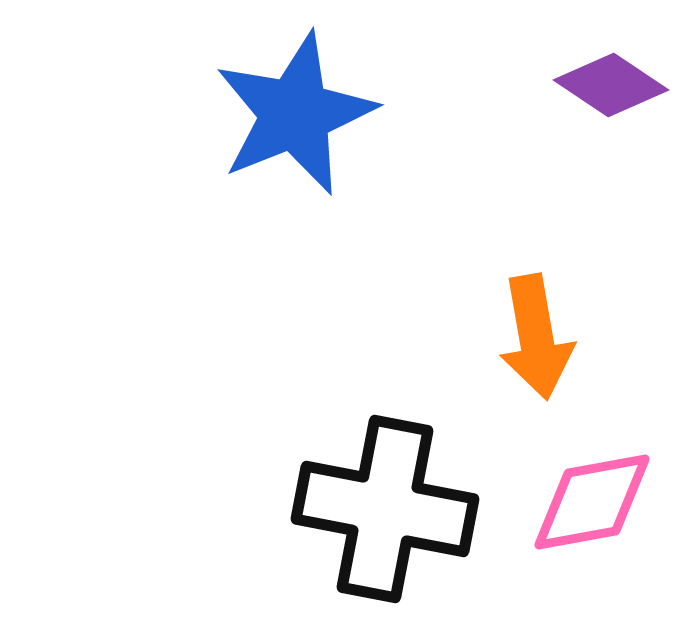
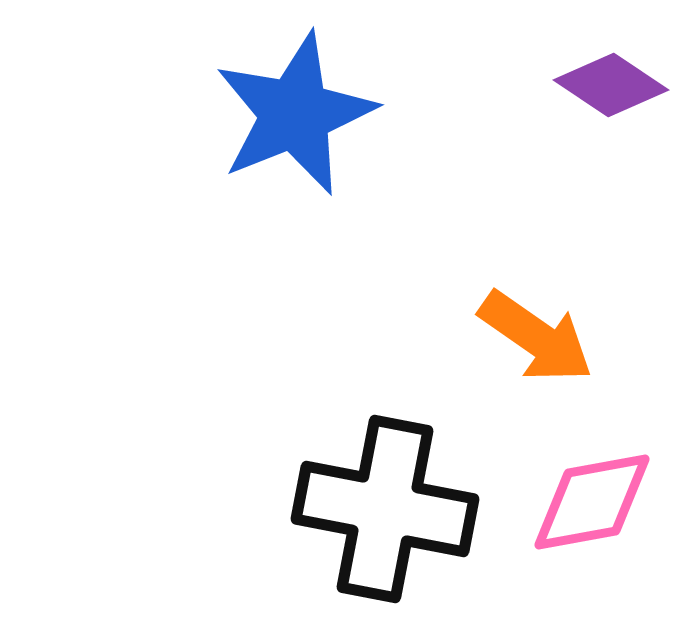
orange arrow: rotated 45 degrees counterclockwise
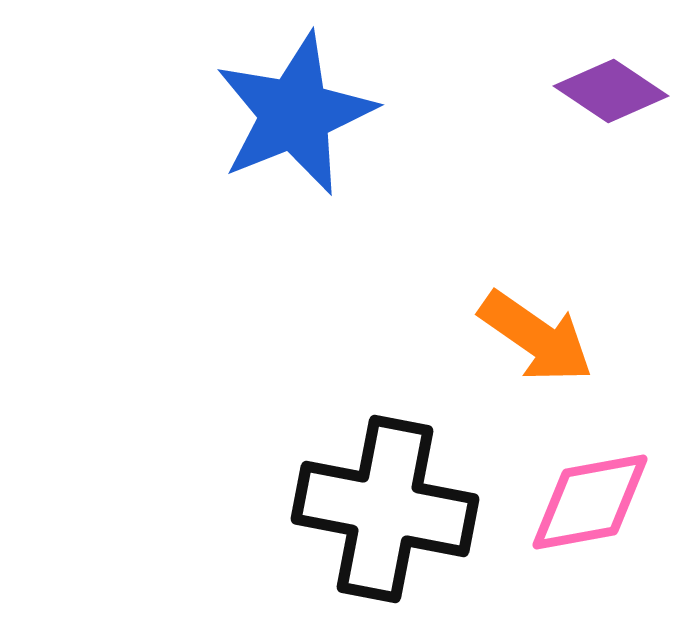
purple diamond: moved 6 px down
pink diamond: moved 2 px left
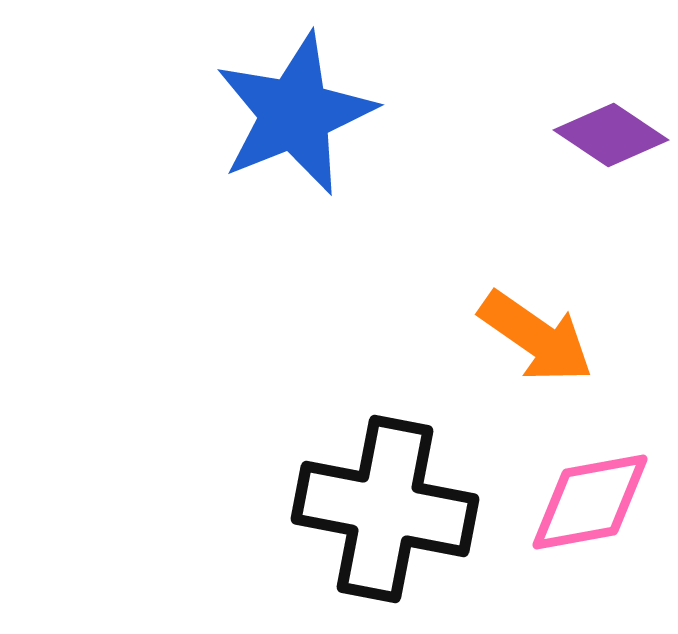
purple diamond: moved 44 px down
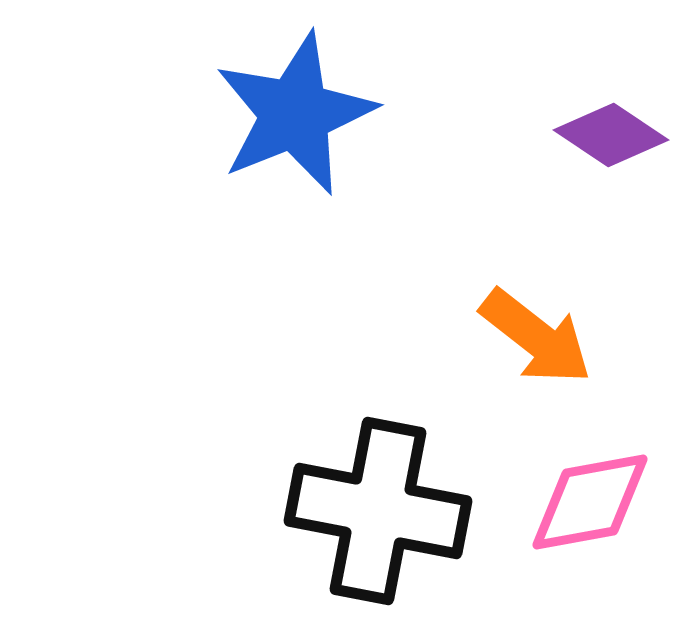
orange arrow: rotated 3 degrees clockwise
black cross: moved 7 px left, 2 px down
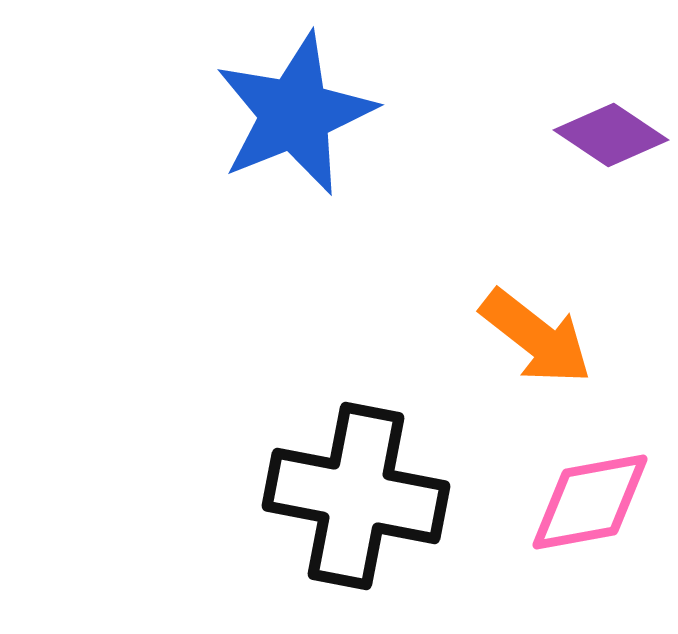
black cross: moved 22 px left, 15 px up
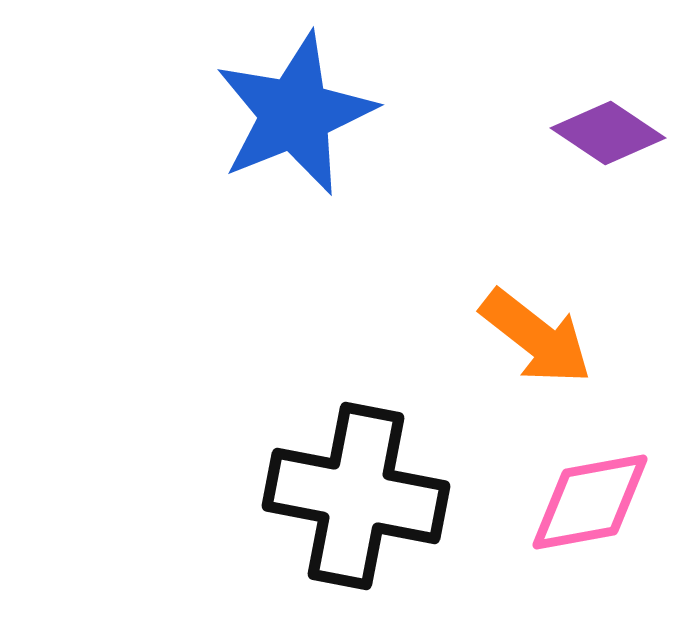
purple diamond: moved 3 px left, 2 px up
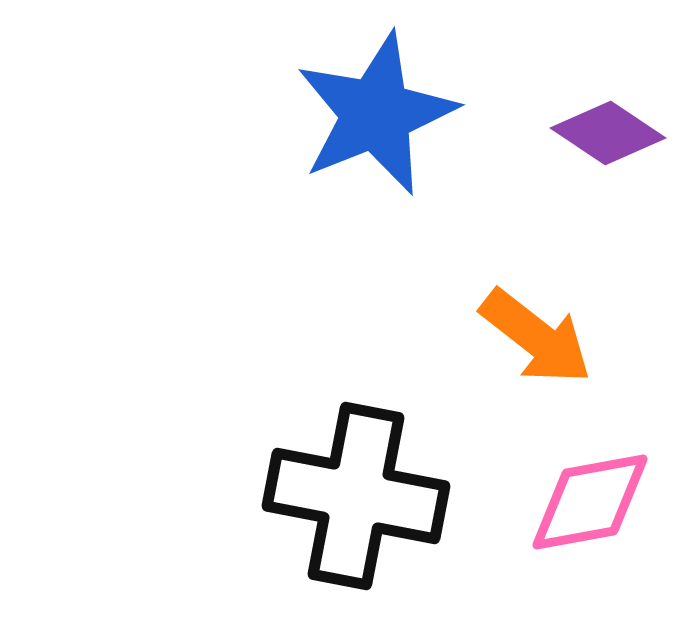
blue star: moved 81 px right
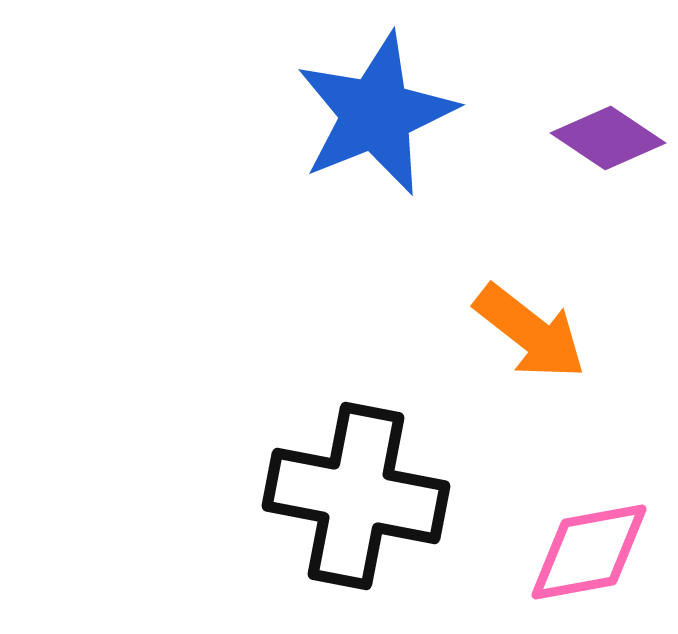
purple diamond: moved 5 px down
orange arrow: moved 6 px left, 5 px up
pink diamond: moved 1 px left, 50 px down
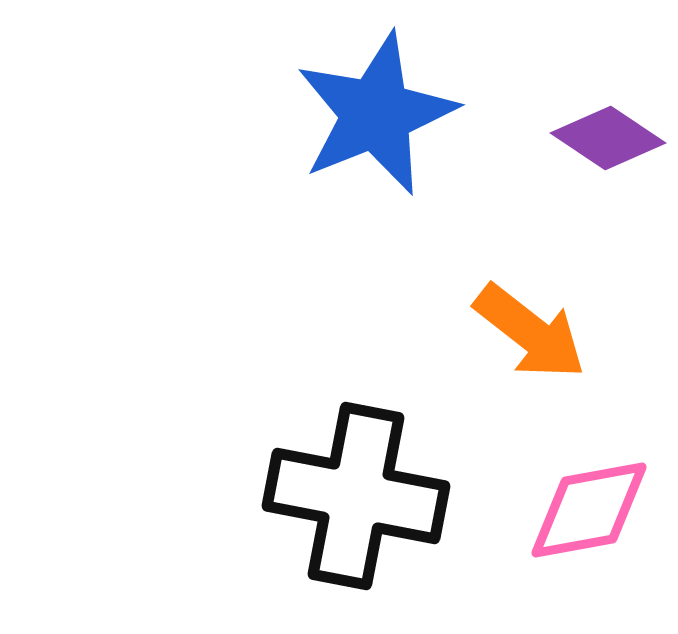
pink diamond: moved 42 px up
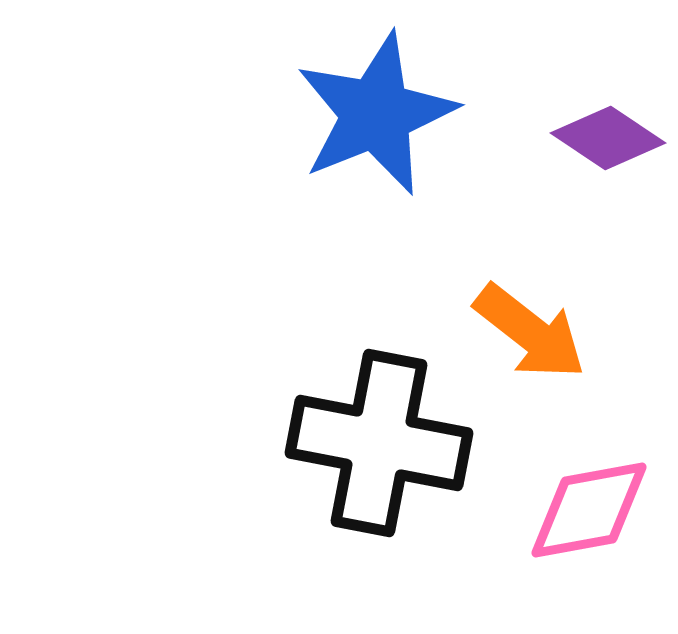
black cross: moved 23 px right, 53 px up
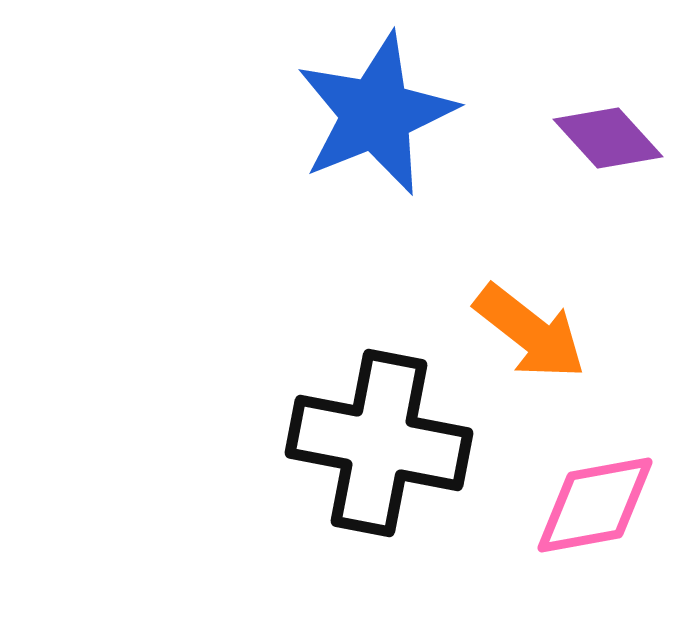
purple diamond: rotated 14 degrees clockwise
pink diamond: moved 6 px right, 5 px up
